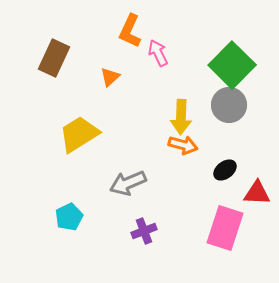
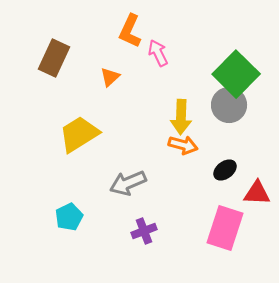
green square: moved 4 px right, 9 px down
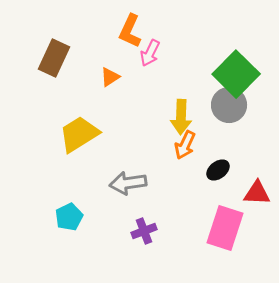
pink arrow: moved 8 px left; rotated 128 degrees counterclockwise
orange triangle: rotated 10 degrees clockwise
orange arrow: moved 2 px right; rotated 100 degrees clockwise
black ellipse: moved 7 px left
gray arrow: rotated 15 degrees clockwise
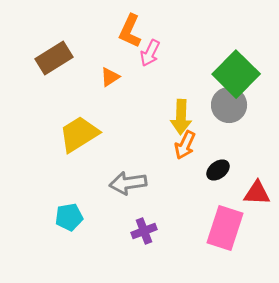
brown rectangle: rotated 33 degrees clockwise
cyan pentagon: rotated 16 degrees clockwise
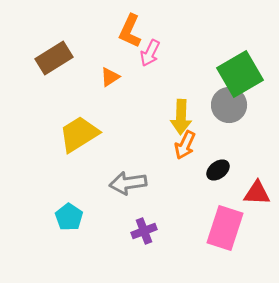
green square: moved 4 px right; rotated 15 degrees clockwise
cyan pentagon: rotated 28 degrees counterclockwise
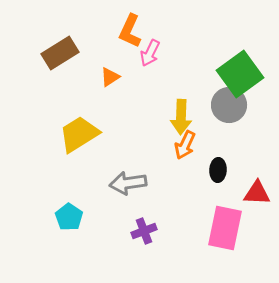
brown rectangle: moved 6 px right, 5 px up
green square: rotated 6 degrees counterclockwise
black ellipse: rotated 50 degrees counterclockwise
pink rectangle: rotated 6 degrees counterclockwise
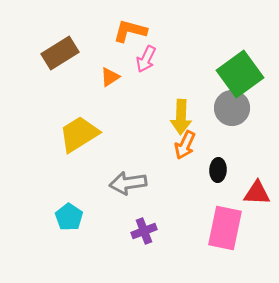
orange L-shape: rotated 80 degrees clockwise
pink arrow: moved 4 px left, 6 px down
gray circle: moved 3 px right, 3 px down
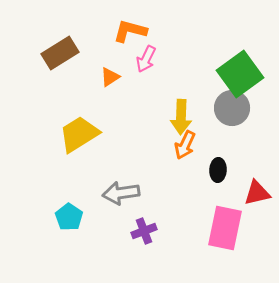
gray arrow: moved 7 px left, 10 px down
red triangle: rotated 16 degrees counterclockwise
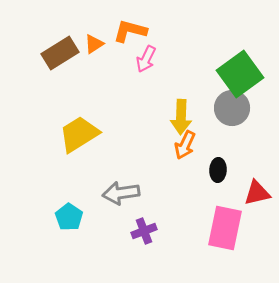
orange triangle: moved 16 px left, 33 px up
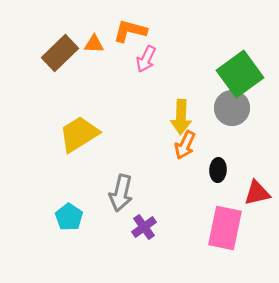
orange triangle: rotated 35 degrees clockwise
brown rectangle: rotated 12 degrees counterclockwise
gray arrow: rotated 69 degrees counterclockwise
purple cross: moved 4 px up; rotated 15 degrees counterclockwise
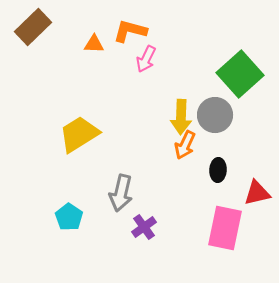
brown rectangle: moved 27 px left, 26 px up
green square: rotated 6 degrees counterclockwise
gray circle: moved 17 px left, 7 px down
